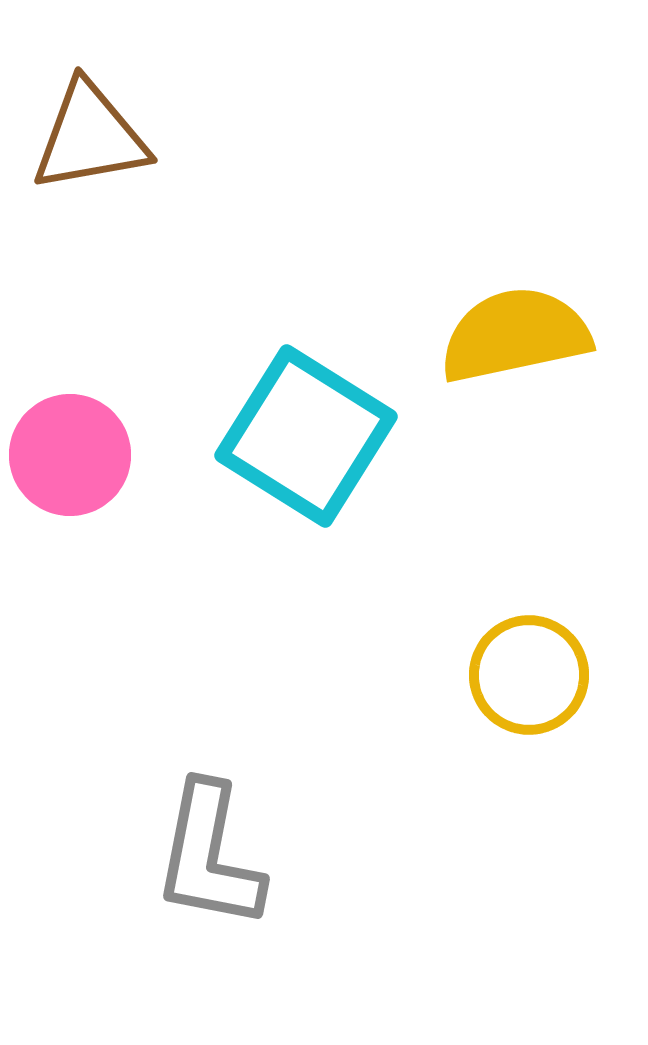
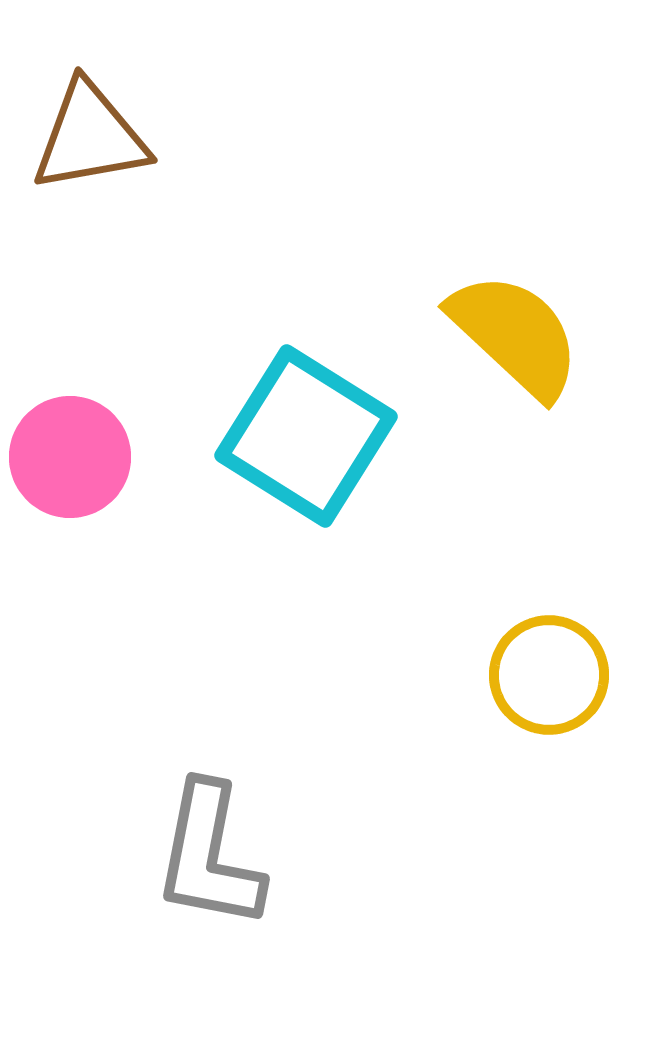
yellow semicircle: rotated 55 degrees clockwise
pink circle: moved 2 px down
yellow circle: moved 20 px right
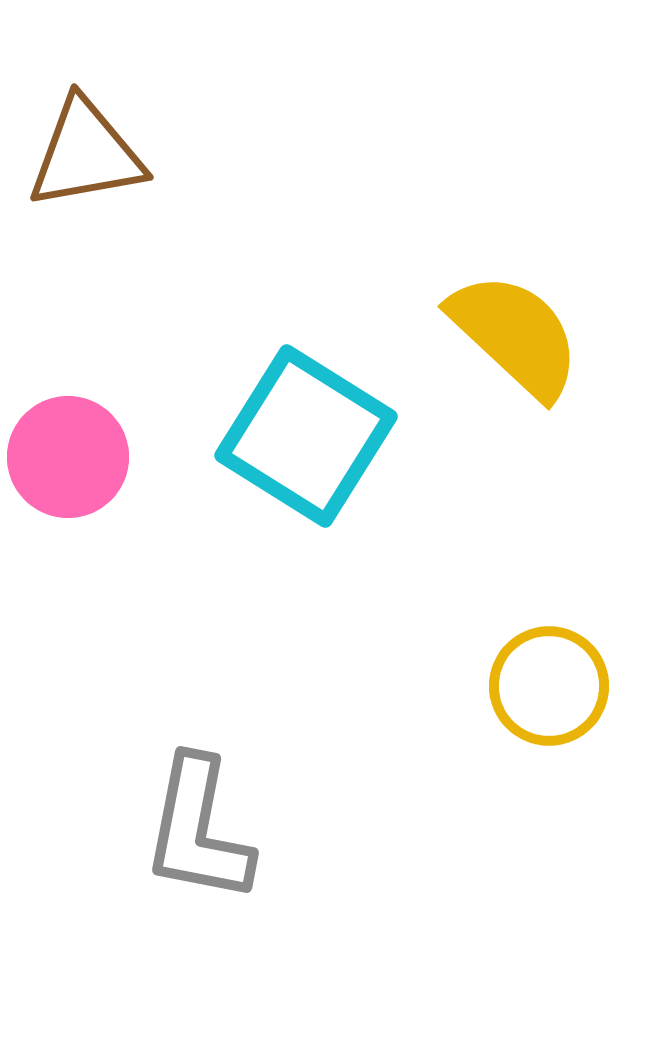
brown triangle: moved 4 px left, 17 px down
pink circle: moved 2 px left
yellow circle: moved 11 px down
gray L-shape: moved 11 px left, 26 px up
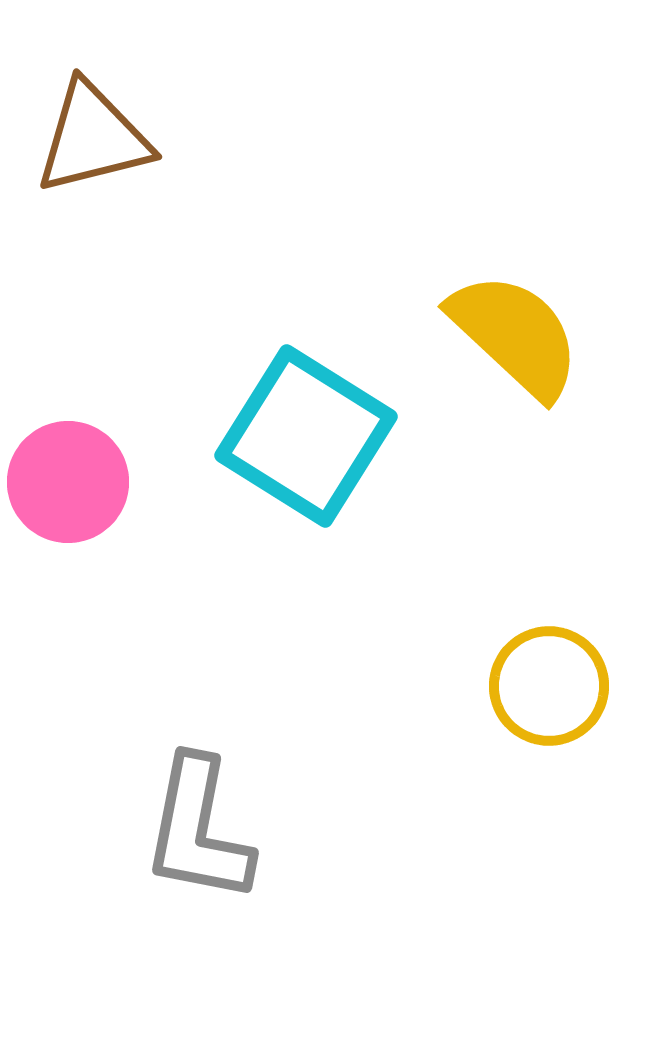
brown triangle: moved 7 px right, 16 px up; rotated 4 degrees counterclockwise
pink circle: moved 25 px down
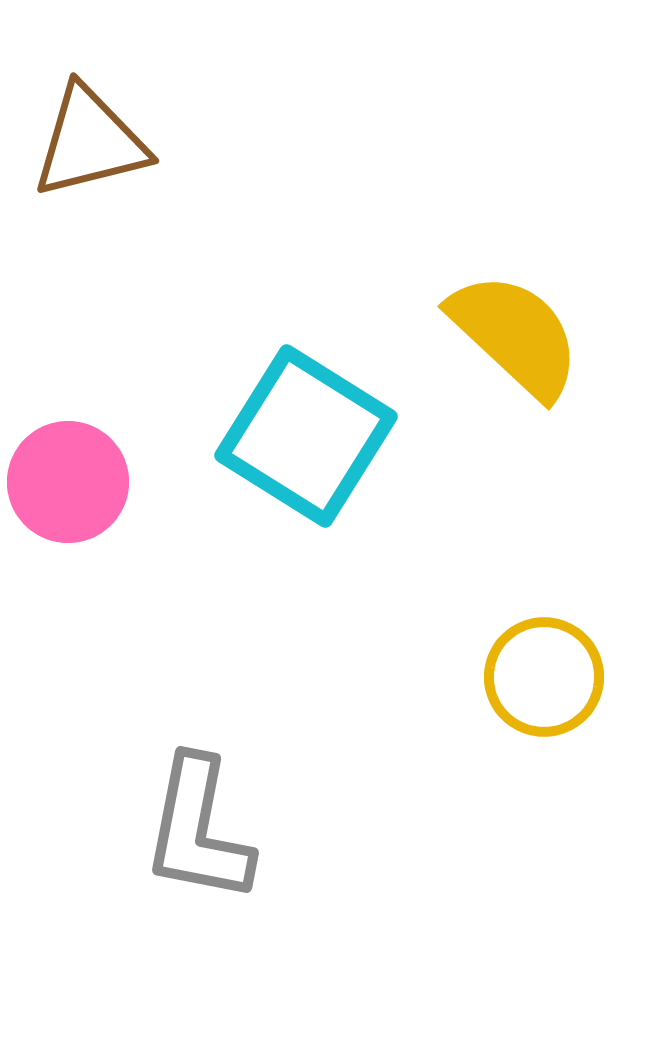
brown triangle: moved 3 px left, 4 px down
yellow circle: moved 5 px left, 9 px up
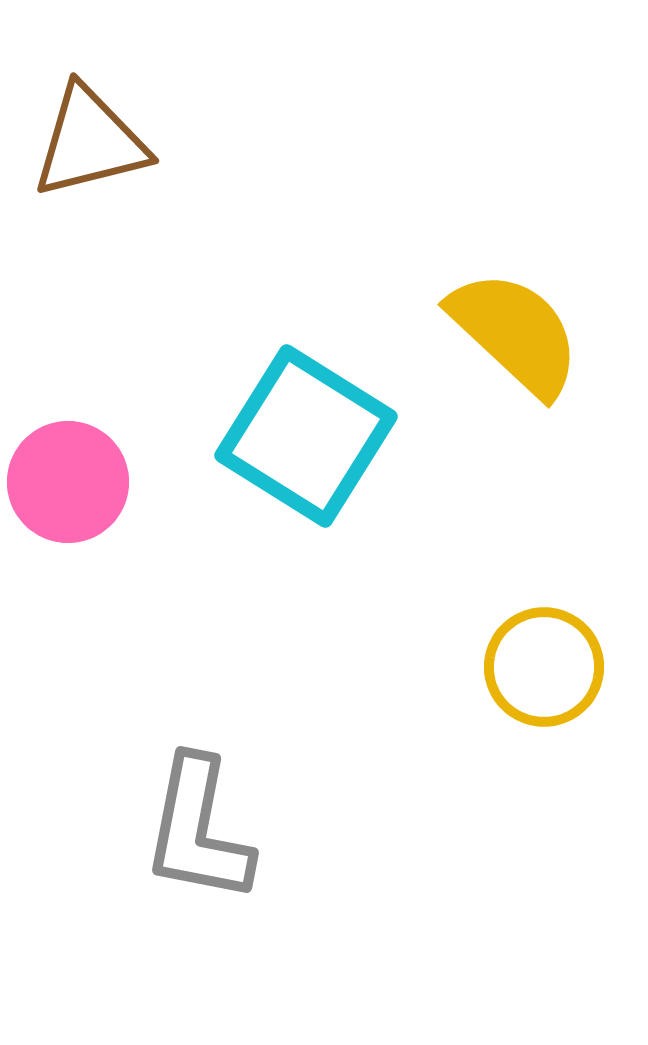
yellow semicircle: moved 2 px up
yellow circle: moved 10 px up
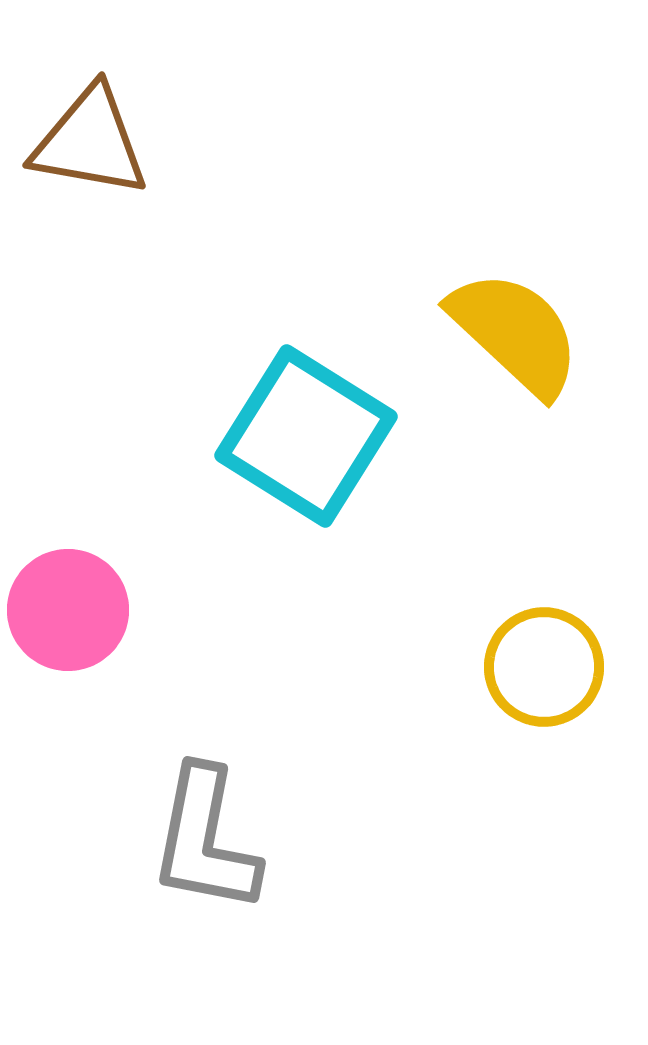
brown triangle: rotated 24 degrees clockwise
pink circle: moved 128 px down
gray L-shape: moved 7 px right, 10 px down
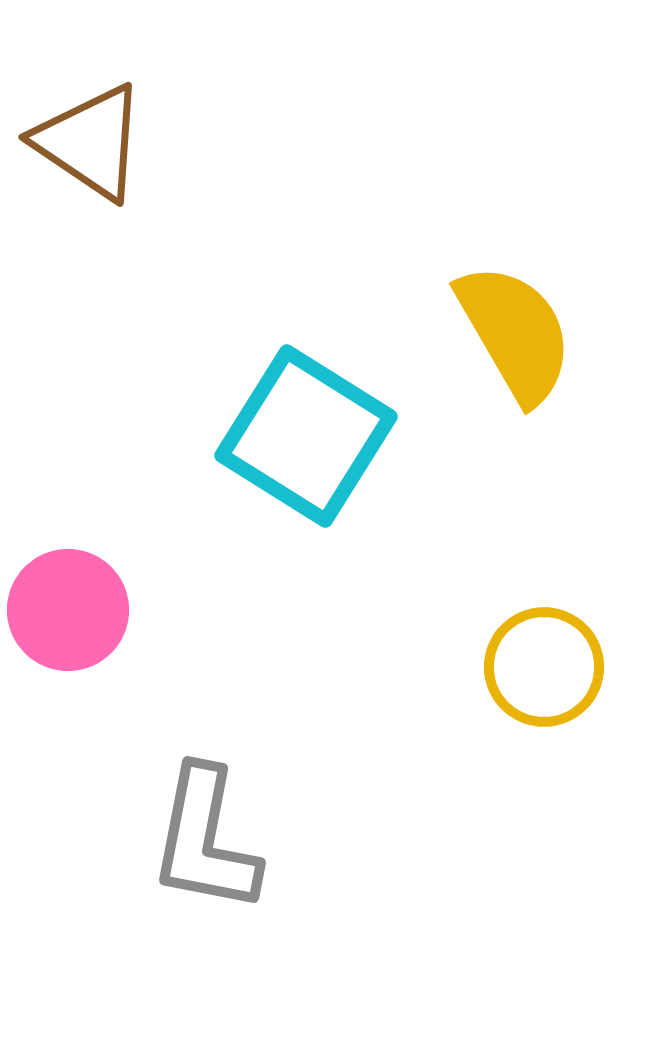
brown triangle: rotated 24 degrees clockwise
yellow semicircle: rotated 17 degrees clockwise
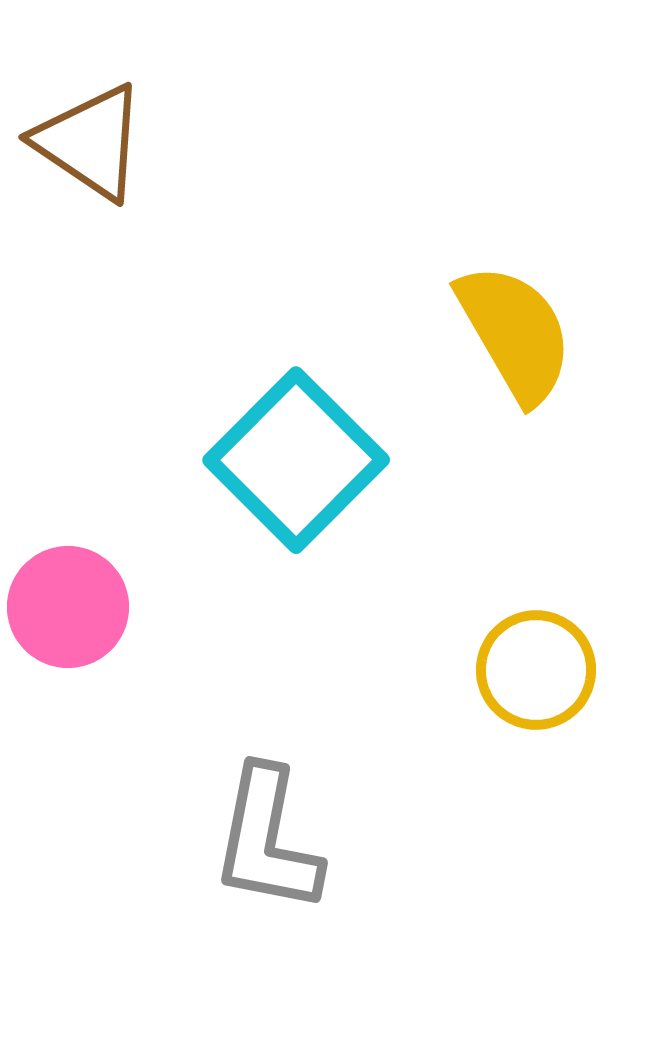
cyan square: moved 10 px left, 24 px down; rotated 13 degrees clockwise
pink circle: moved 3 px up
yellow circle: moved 8 px left, 3 px down
gray L-shape: moved 62 px right
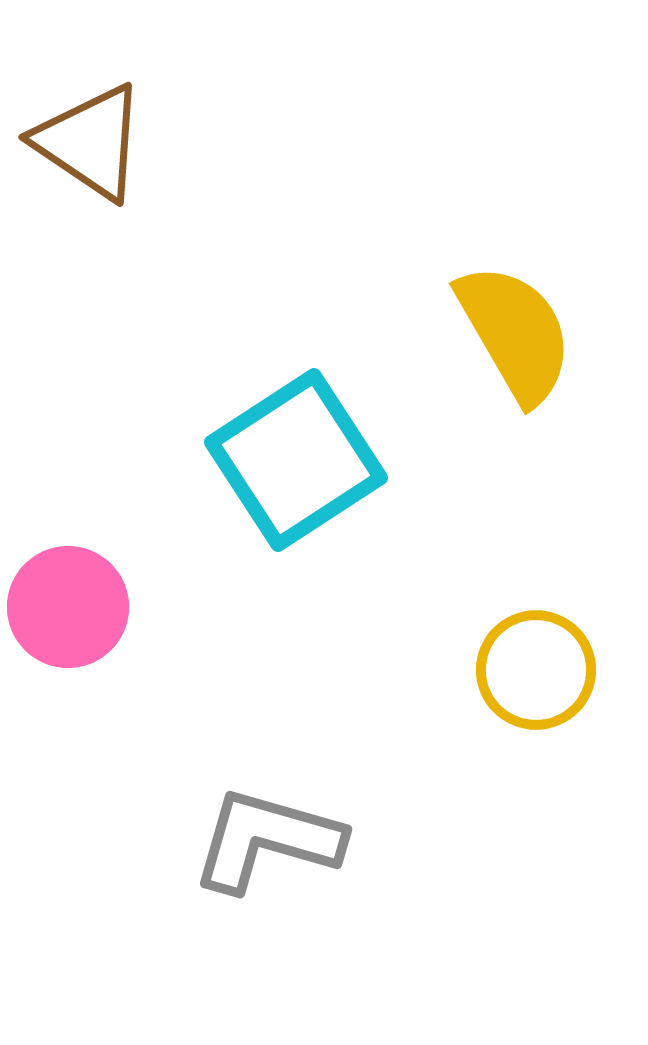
cyan square: rotated 12 degrees clockwise
gray L-shape: rotated 95 degrees clockwise
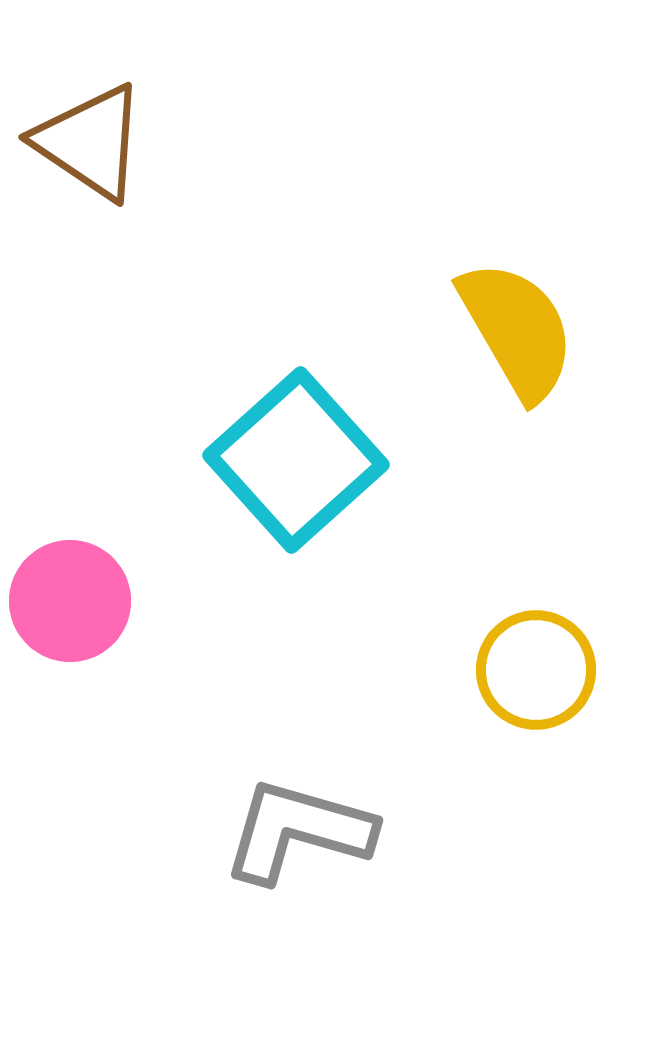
yellow semicircle: moved 2 px right, 3 px up
cyan square: rotated 9 degrees counterclockwise
pink circle: moved 2 px right, 6 px up
gray L-shape: moved 31 px right, 9 px up
